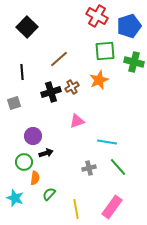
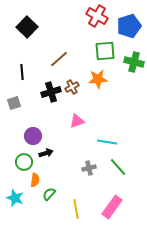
orange star: moved 1 px left, 1 px up; rotated 18 degrees clockwise
orange semicircle: moved 2 px down
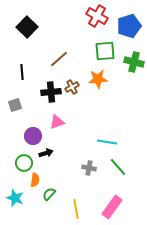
black cross: rotated 12 degrees clockwise
gray square: moved 1 px right, 2 px down
pink triangle: moved 20 px left, 1 px down
green circle: moved 1 px down
gray cross: rotated 24 degrees clockwise
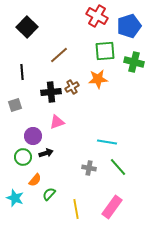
brown line: moved 4 px up
green circle: moved 1 px left, 6 px up
orange semicircle: rotated 32 degrees clockwise
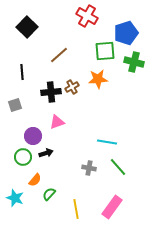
red cross: moved 10 px left
blue pentagon: moved 3 px left, 7 px down
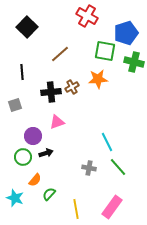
green square: rotated 15 degrees clockwise
brown line: moved 1 px right, 1 px up
cyan line: rotated 54 degrees clockwise
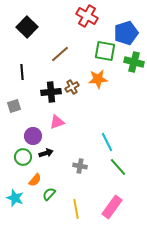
gray square: moved 1 px left, 1 px down
gray cross: moved 9 px left, 2 px up
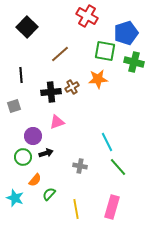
black line: moved 1 px left, 3 px down
pink rectangle: rotated 20 degrees counterclockwise
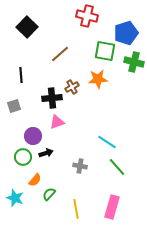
red cross: rotated 15 degrees counterclockwise
black cross: moved 1 px right, 6 px down
cyan line: rotated 30 degrees counterclockwise
green line: moved 1 px left
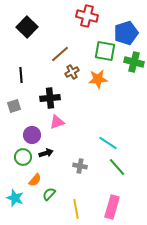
brown cross: moved 15 px up
black cross: moved 2 px left
purple circle: moved 1 px left, 1 px up
cyan line: moved 1 px right, 1 px down
